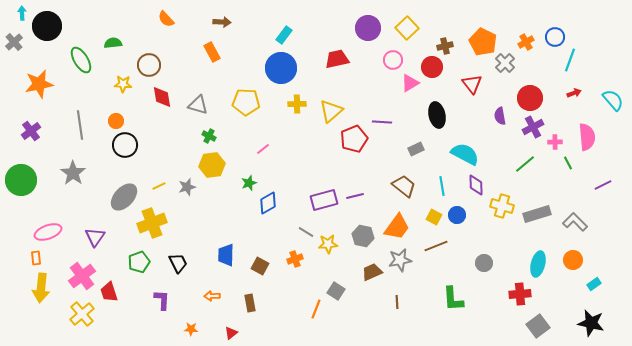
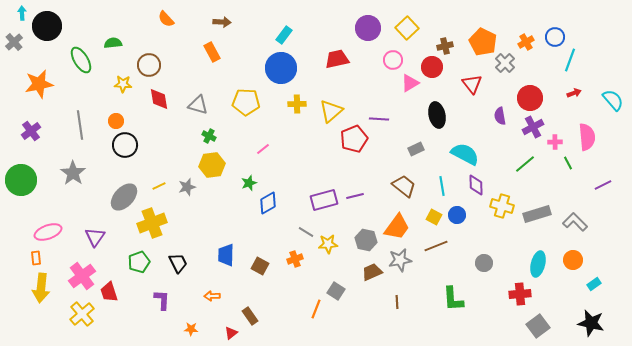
red diamond at (162, 97): moved 3 px left, 2 px down
purple line at (382, 122): moved 3 px left, 3 px up
gray hexagon at (363, 236): moved 3 px right, 4 px down
brown rectangle at (250, 303): moved 13 px down; rotated 24 degrees counterclockwise
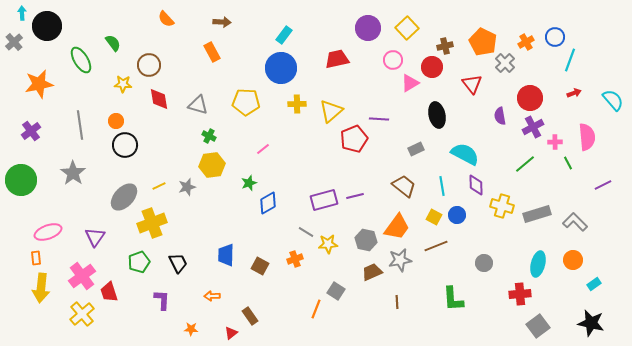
green semicircle at (113, 43): rotated 60 degrees clockwise
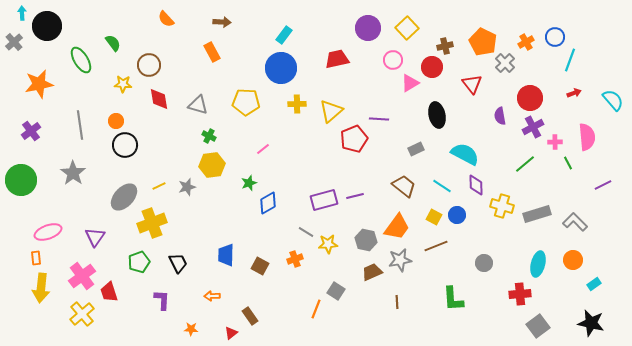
cyan line at (442, 186): rotated 48 degrees counterclockwise
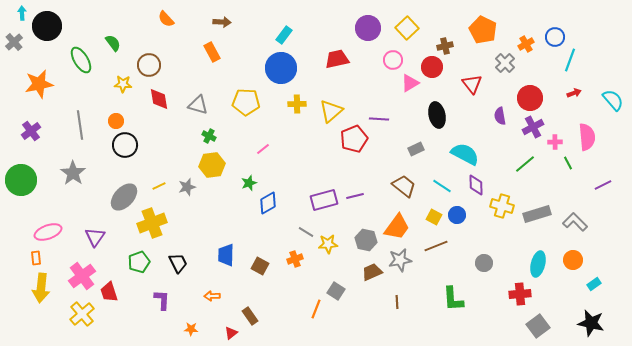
orange pentagon at (483, 42): moved 12 px up
orange cross at (526, 42): moved 2 px down
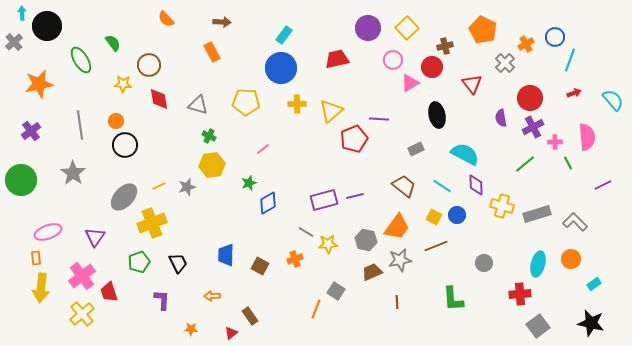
purple semicircle at (500, 116): moved 1 px right, 2 px down
orange circle at (573, 260): moved 2 px left, 1 px up
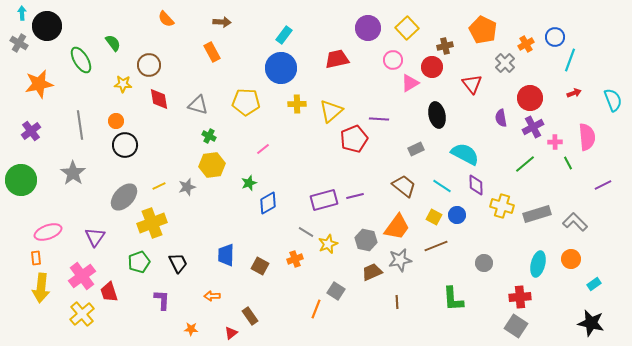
gray cross at (14, 42): moved 5 px right, 1 px down; rotated 18 degrees counterclockwise
cyan semicircle at (613, 100): rotated 20 degrees clockwise
yellow star at (328, 244): rotated 18 degrees counterclockwise
red cross at (520, 294): moved 3 px down
gray square at (538, 326): moved 22 px left; rotated 20 degrees counterclockwise
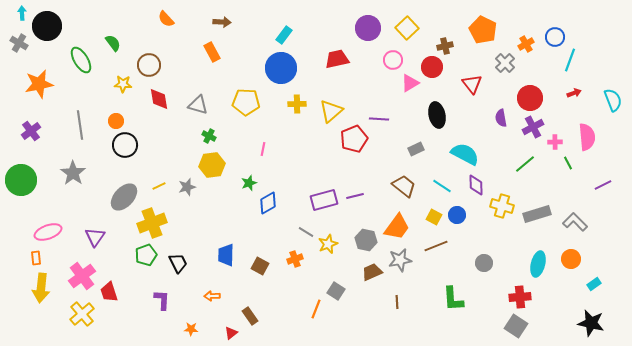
pink line at (263, 149): rotated 40 degrees counterclockwise
green pentagon at (139, 262): moved 7 px right, 7 px up
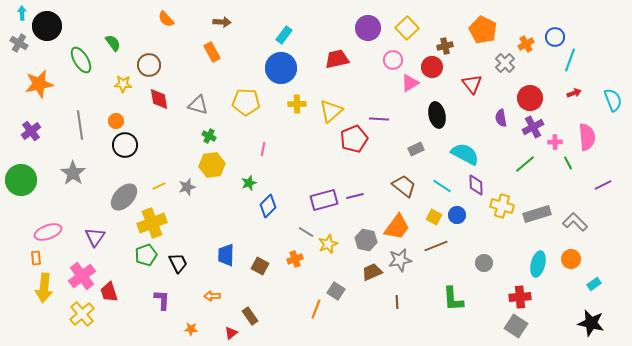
blue diamond at (268, 203): moved 3 px down; rotated 15 degrees counterclockwise
yellow arrow at (41, 288): moved 3 px right
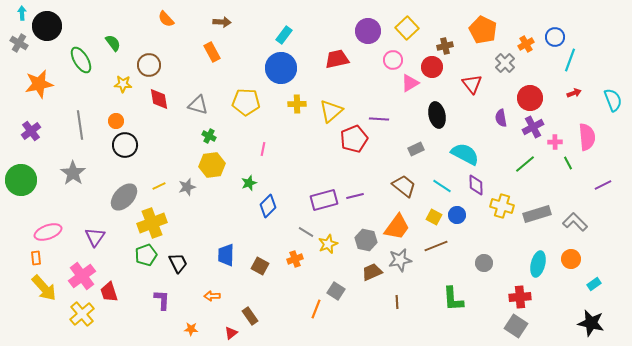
purple circle at (368, 28): moved 3 px down
yellow arrow at (44, 288): rotated 48 degrees counterclockwise
